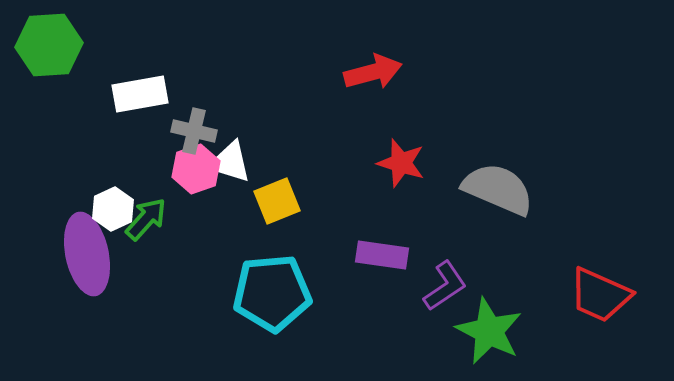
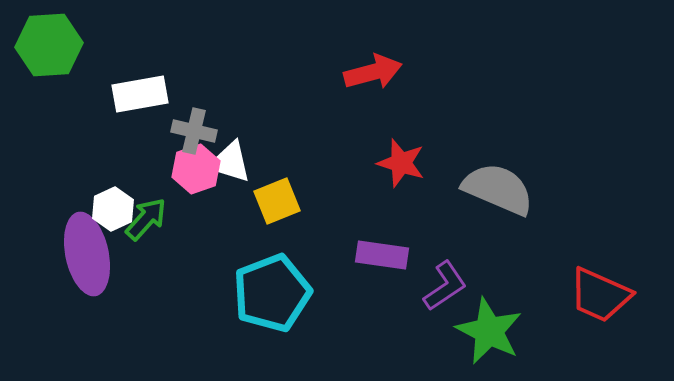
cyan pentagon: rotated 16 degrees counterclockwise
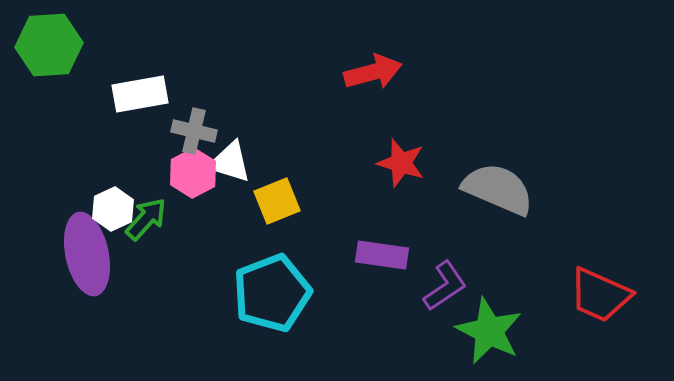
pink hexagon: moved 3 px left, 4 px down; rotated 9 degrees counterclockwise
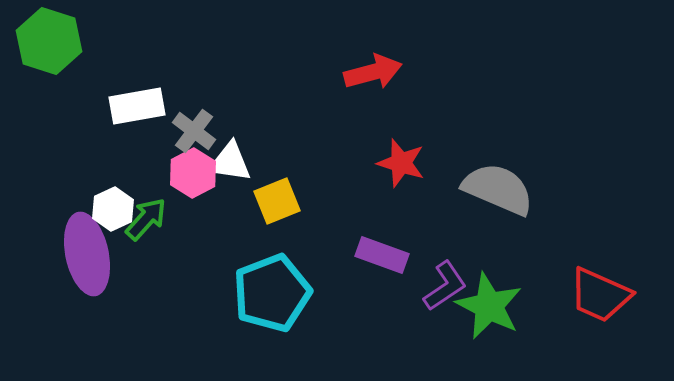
green hexagon: moved 4 px up; rotated 22 degrees clockwise
white rectangle: moved 3 px left, 12 px down
gray cross: rotated 24 degrees clockwise
white triangle: rotated 9 degrees counterclockwise
purple rectangle: rotated 12 degrees clockwise
green star: moved 25 px up
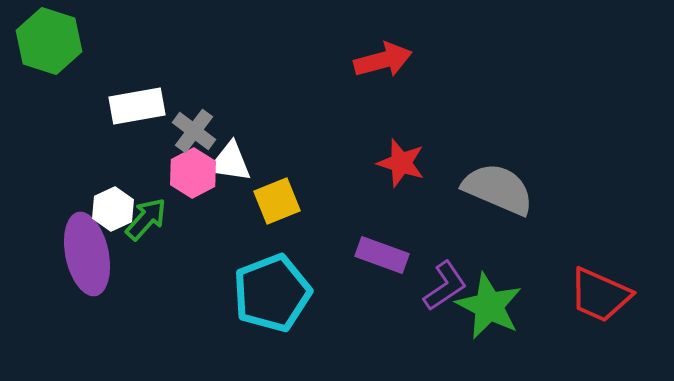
red arrow: moved 10 px right, 12 px up
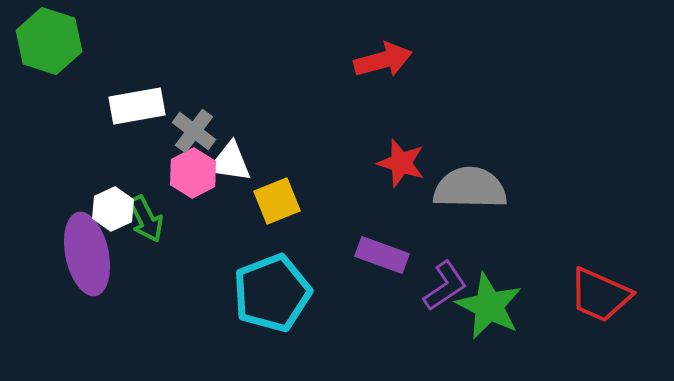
gray semicircle: moved 28 px left, 1 px up; rotated 22 degrees counterclockwise
green arrow: rotated 111 degrees clockwise
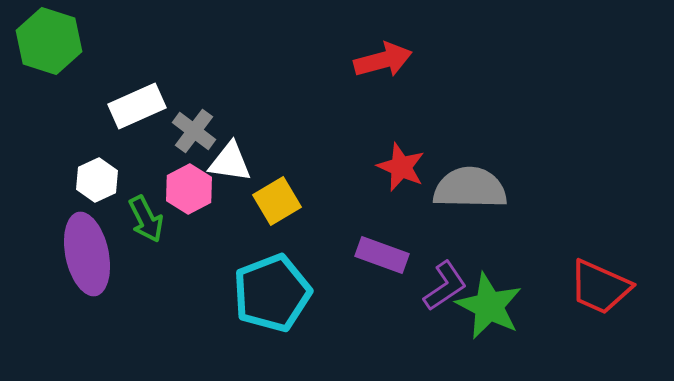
white rectangle: rotated 14 degrees counterclockwise
red star: moved 4 px down; rotated 6 degrees clockwise
pink hexagon: moved 4 px left, 16 px down
yellow square: rotated 9 degrees counterclockwise
white hexagon: moved 16 px left, 29 px up
red trapezoid: moved 8 px up
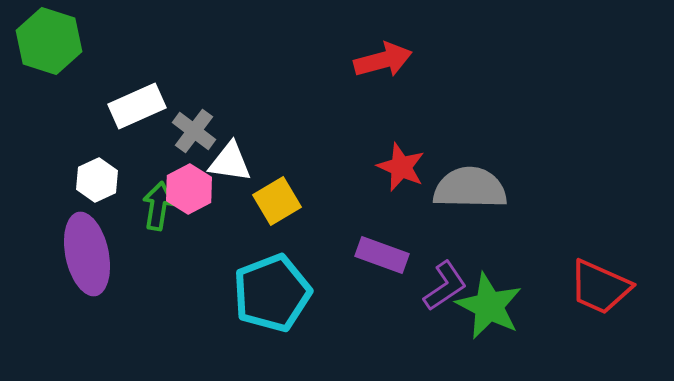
green arrow: moved 12 px right, 13 px up; rotated 144 degrees counterclockwise
